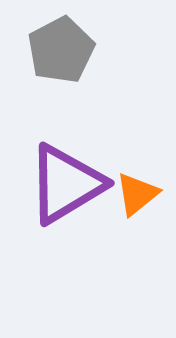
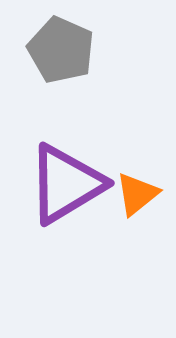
gray pentagon: rotated 20 degrees counterclockwise
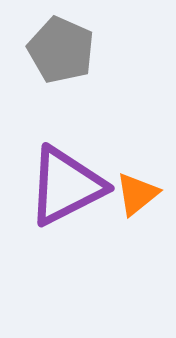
purple triangle: moved 2 px down; rotated 4 degrees clockwise
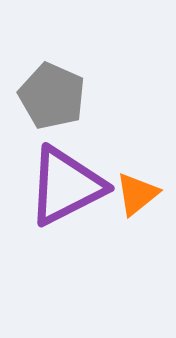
gray pentagon: moved 9 px left, 46 px down
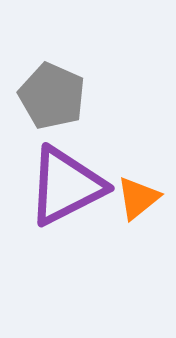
orange triangle: moved 1 px right, 4 px down
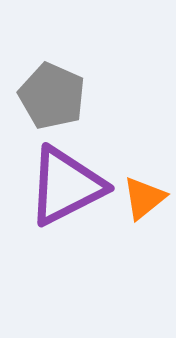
orange triangle: moved 6 px right
